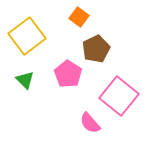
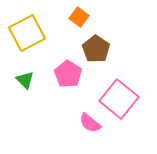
yellow square: moved 3 px up; rotated 9 degrees clockwise
brown pentagon: rotated 12 degrees counterclockwise
pink square: moved 3 px down
pink semicircle: rotated 10 degrees counterclockwise
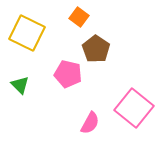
yellow square: rotated 36 degrees counterclockwise
pink pentagon: rotated 20 degrees counterclockwise
green triangle: moved 5 px left, 5 px down
pink square: moved 15 px right, 9 px down
pink semicircle: rotated 100 degrees counterclockwise
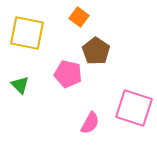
yellow square: rotated 15 degrees counterclockwise
brown pentagon: moved 2 px down
pink square: rotated 21 degrees counterclockwise
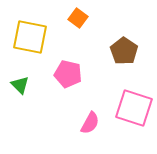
orange square: moved 1 px left, 1 px down
yellow square: moved 3 px right, 4 px down
brown pentagon: moved 28 px right
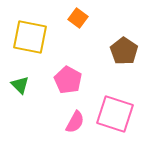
pink pentagon: moved 6 px down; rotated 16 degrees clockwise
pink square: moved 19 px left, 6 px down
pink semicircle: moved 15 px left, 1 px up
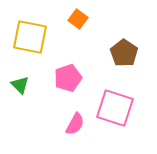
orange square: moved 1 px down
brown pentagon: moved 2 px down
pink pentagon: moved 2 px up; rotated 24 degrees clockwise
pink square: moved 6 px up
pink semicircle: moved 2 px down
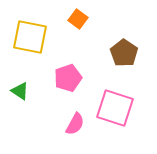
green triangle: moved 6 px down; rotated 12 degrees counterclockwise
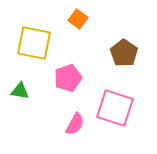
yellow square: moved 4 px right, 6 px down
green triangle: rotated 24 degrees counterclockwise
